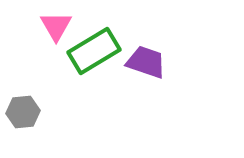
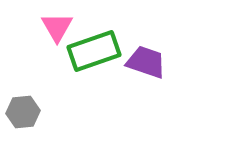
pink triangle: moved 1 px right, 1 px down
green rectangle: rotated 12 degrees clockwise
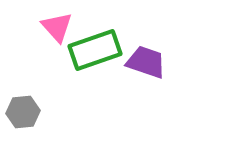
pink triangle: rotated 12 degrees counterclockwise
green rectangle: moved 1 px right, 1 px up
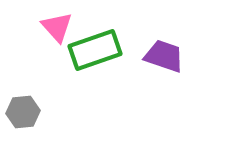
purple trapezoid: moved 18 px right, 6 px up
